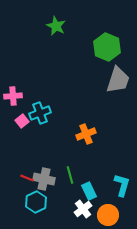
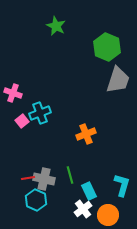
pink cross: moved 3 px up; rotated 24 degrees clockwise
red line: moved 1 px right; rotated 32 degrees counterclockwise
cyan hexagon: moved 2 px up; rotated 10 degrees counterclockwise
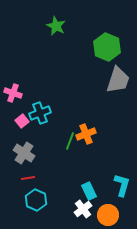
green line: moved 34 px up; rotated 36 degrees clockwise
gray cross: moved 20 px left, 26 px up; rotated 20 degrees clockwise
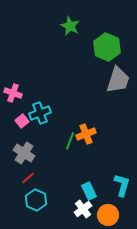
green star: moved 14 px right
red line: rotated 32 degrees counterclockwise
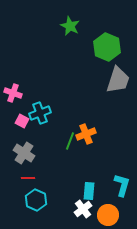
pink square: rotated 24 degrees counterclockwise
red line: rotated 40 degrees clockwise
cyan rectangle: rotated 30 degrees clockwise
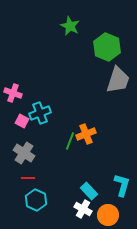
cyan rectangle: rotated 48 degrees counterclockwise
white cross: rotated 24 degrees counterclockwise
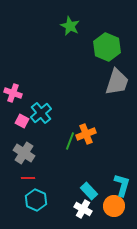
gray trapezoid: moved 1 px left, 2 px down
cyan cross: moved 1 px right; rotated 20 degrees counterclockwise
orange circle: moved 6 px right, 9 px up
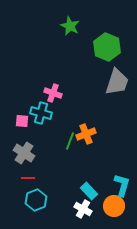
pink cross: moved 40 px right
cyan cross: rotated 35 degrees counterclockwise
pink square: rotated 24 degrees counterclockwise
cyan hexagon: rotated 15 degrees clockwise
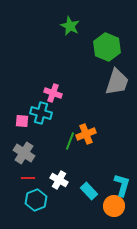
white cross: moved 24 px left, 29 px up
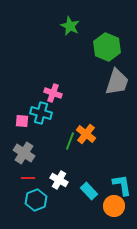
orange cross: rotated 30 degrees counterclockwise
cyan L-shape: rotated 25 degrees counterclockwise
